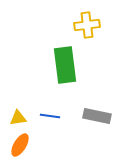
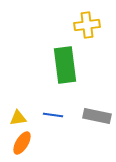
blue line: moved 3 px right, 1 px up
orange ellipse: moved 2 px right, 2 px up
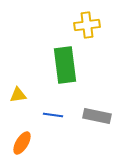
yellow triangle: moved 23 px up
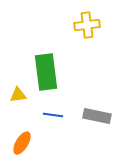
green rectangle: moved 19 px left, 7 px down
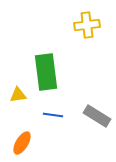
gray rectangle: rotated 20 degrees clockwise
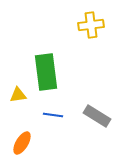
yellow cross: moved 4 px right
